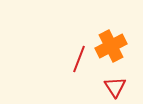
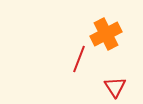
orange cross: moved 5 px left, 12 px up
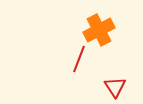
orange cross: moved 7 px left, 4 px up
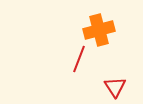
orange cross: rotated 12 degrees clockwise
